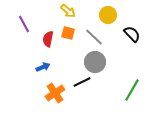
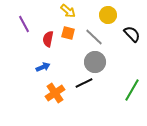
black line: moved 2 px right, 1 px down
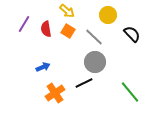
yellow arrow: moved 1 px left
purple line: rotated 60 degrees clockwise
orange square: moved 2 px up; rotated 16 degrees clockwise
red semicircle: moved 2 px left, 10 px up; rotated 21 degrees counterclockwise
green line: moved 2 px left, 2 px down; rotated 70 degrees counterclockwise
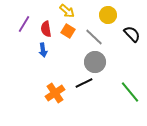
blue arrow: moved 17 px up; rotated 104 degrees clockwise
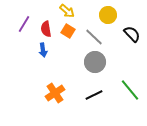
black line: moved 10 px right, 12 px down
green line: moved 2 px up
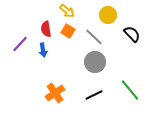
purple line: moved 4 px left, 20 px down; rotated 12 degrees clockwise
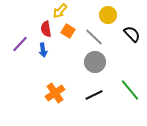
yellow arrow: moved 7 px left; rotated 91 degrees clockwise
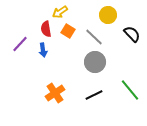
yellow arrow: moved 1 px down; rotated 14 degrees clockwise
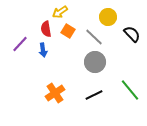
yellow circle: moved 2 px down
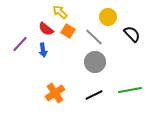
yellow arrow: rotated 77 degrees clockwise
red semicircle: rotated 42 degrees counterclockwise
green line: rotated 60 degrees counterclockwise
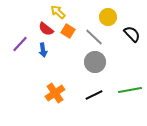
yellow arrow: moved 2 px left
